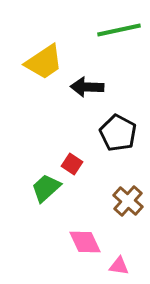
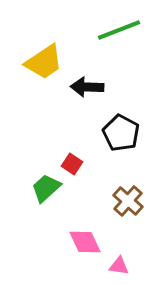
green line: rotated 9 degrees counterclockwise
black pentagon: moved 3 px right
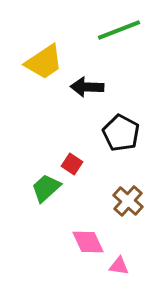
pink diamond: moved 3 px right
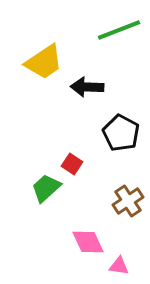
brown cross: rotated 16 degrees clockwise
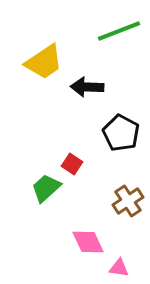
green line: moved 1 px down
pink triangle: moved 2 px down
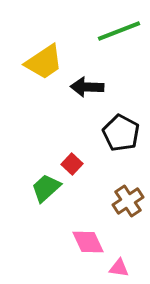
red square: rotated 10 degrees clockwise
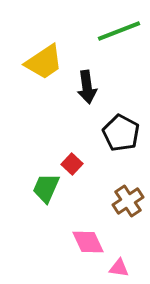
black arrow: rotated 100 degrees counterclockwise
green trapezoid: rotated 24 degrees counterclockwise
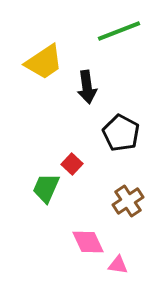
pink triangle: moved 1 px left, 3 px up
